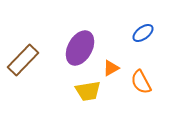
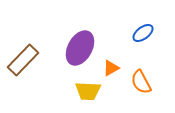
yellow trapezoid: rotated 12 degrees clockwise
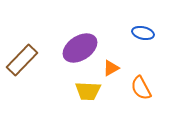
blue ellipse: rotated 50 degrees clockwise
purple ellipse: rotated 28 degrees clockwise
brown rectangle: moved 1 px left
orange semicircle: moved 6 px down
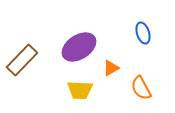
blue ellipse: rotated 60 degrees clockwise
purple ellipse: moved 1 px left, 1 px up
yellow trapezoid: moved 8 px left, 1 px up
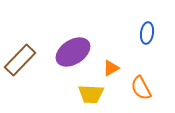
blue ellipse: moved 4 px right; rotated 25 degrees clockwise
purple ellipse: moved 6 px left, 5 px down
brown rectangle: moved 2 px left
yellow trapezoid: moved 11 px right, 4 px down
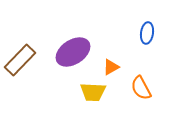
orange triangle: moved 1 px up
yellow trapezoid: moved 2 px right, 2 px up
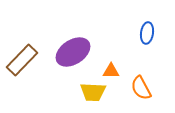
brown rectangle: moved 2 px right
orange triangle: moved 4 px down; rotated 30 degrees clockwise
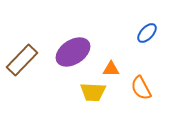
blue ellipse: rotated 35 degrees clockwise
orange triangle: moved 2 px up
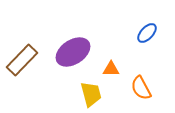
yellow trapezoid: moved 2 px left, 2 px down; rotated 108 degrees counterclockwise
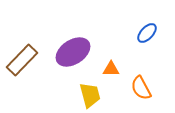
yellow trapezoid: moved 1 px left, 1 px down
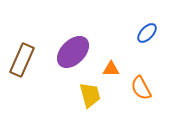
purple ellipse: rotated 12 degrees counterclockwise
brown rectangle: rotated 20 degrees counterclockwise
